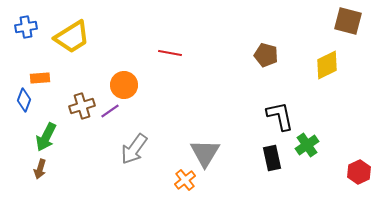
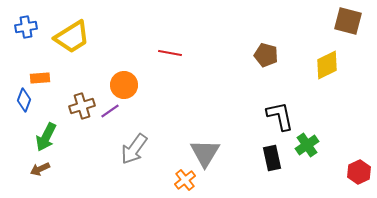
brown arrow: rotated 48 degrees clockwise
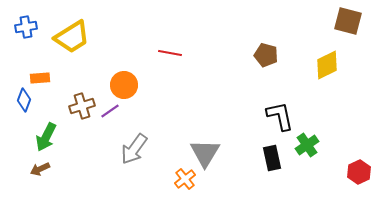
orange cross: moved 1 px up
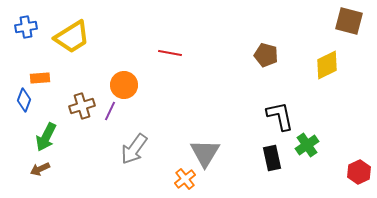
brown square: moved 1 px right
purple line: rotated 30 degrees counterclockwise
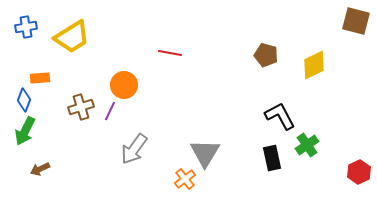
brown square: moved 7 px right
yellow diamond: moved 13 px left
brown cross: moved 1 px left, 1 px down
black L-shape: rotated 16 degrees counterclockwise
green arrow: moved 21 px left, 6 px up
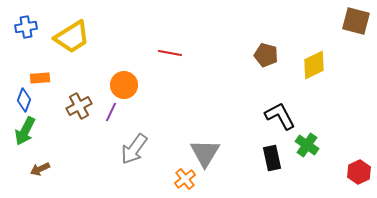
brown cross: moved 2 px left, 1 px up; rotated 10 degrees counterclockwise
purple line: moved 1 px right, 1 px down
green cross: rotated 20 degrees counterclockwise
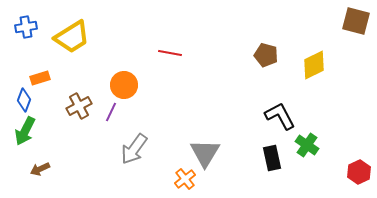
orange rectangle: rotated 12 degrees counterclockwise
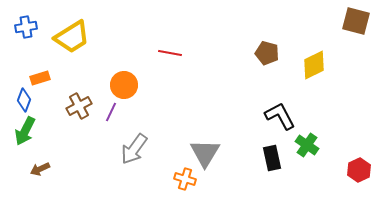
brown pentagon: moved 1 px right, 2 px up
red hexagon: moved 2 px up
orange cross: rotated 35 degrees counterclockwise
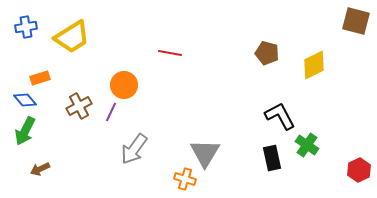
blue diamond: moved 1 px right; rotated 60 degrees counterclockwise
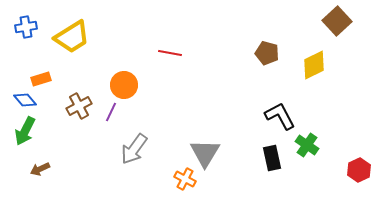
brown square: moved 19 px left; rotated 32 degrees clockwise
orange rectangle: moved 1 px right, 1 px down
orange cross: rotated 10 degrees clockwise
